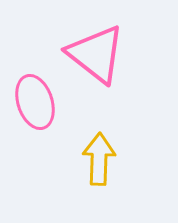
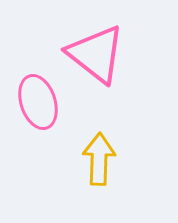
pink ellipse: moved 3 px right
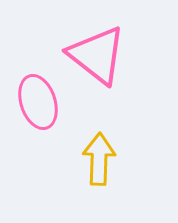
pink triangle: moved 1 px right, 1 px down
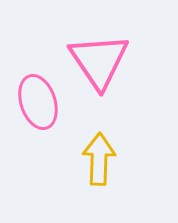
pink triangle: moved 2 px right, 6 px down; rotated 18 degrees clockwise
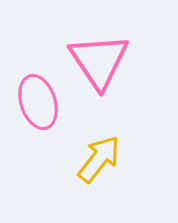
yellow arrow: rotated 36 degrees clockwise
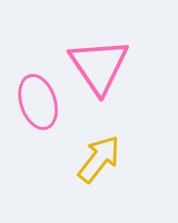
pink triangle: moved 5 px down
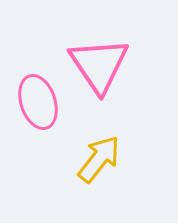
pink triangle: moved 1 px up
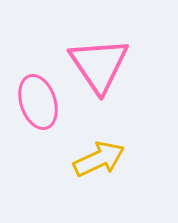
yellow arrow: rotated 27 degrees clockwise
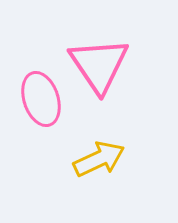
pink ellipse: moved 3 px right, 3 px up
